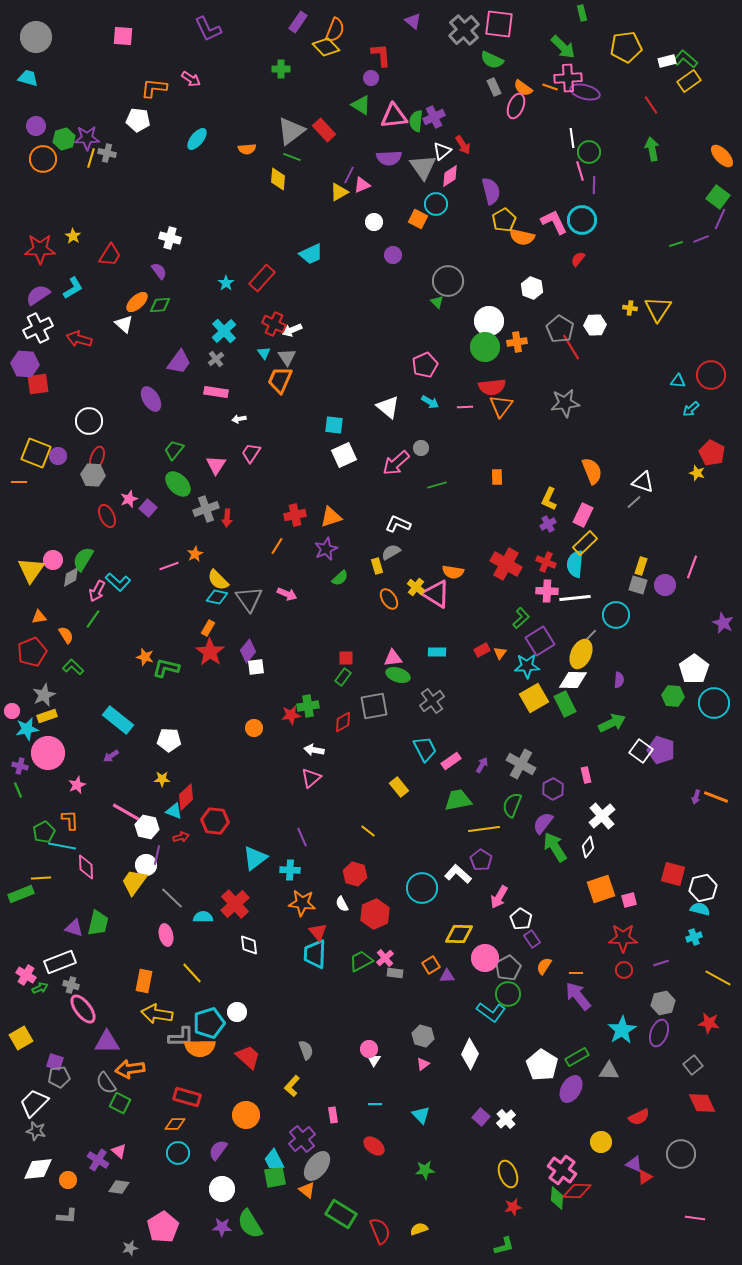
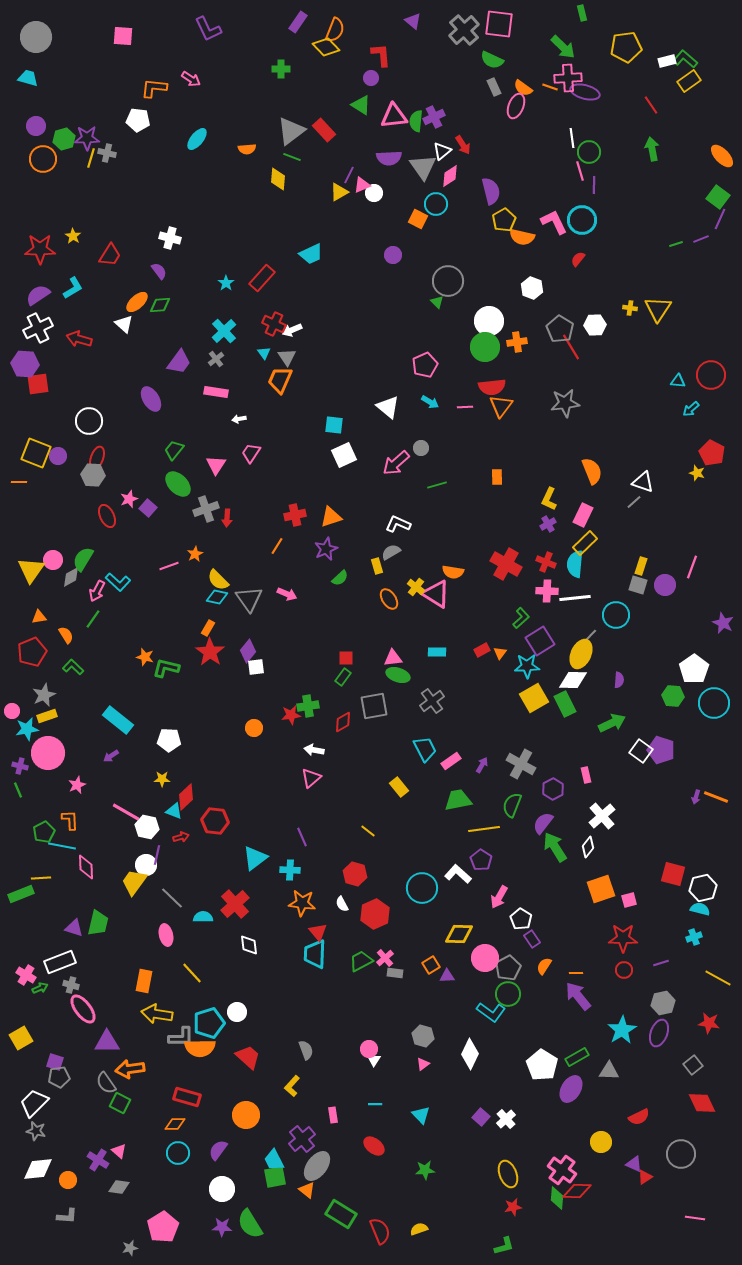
white circle at (374, 222): moved 29 px up
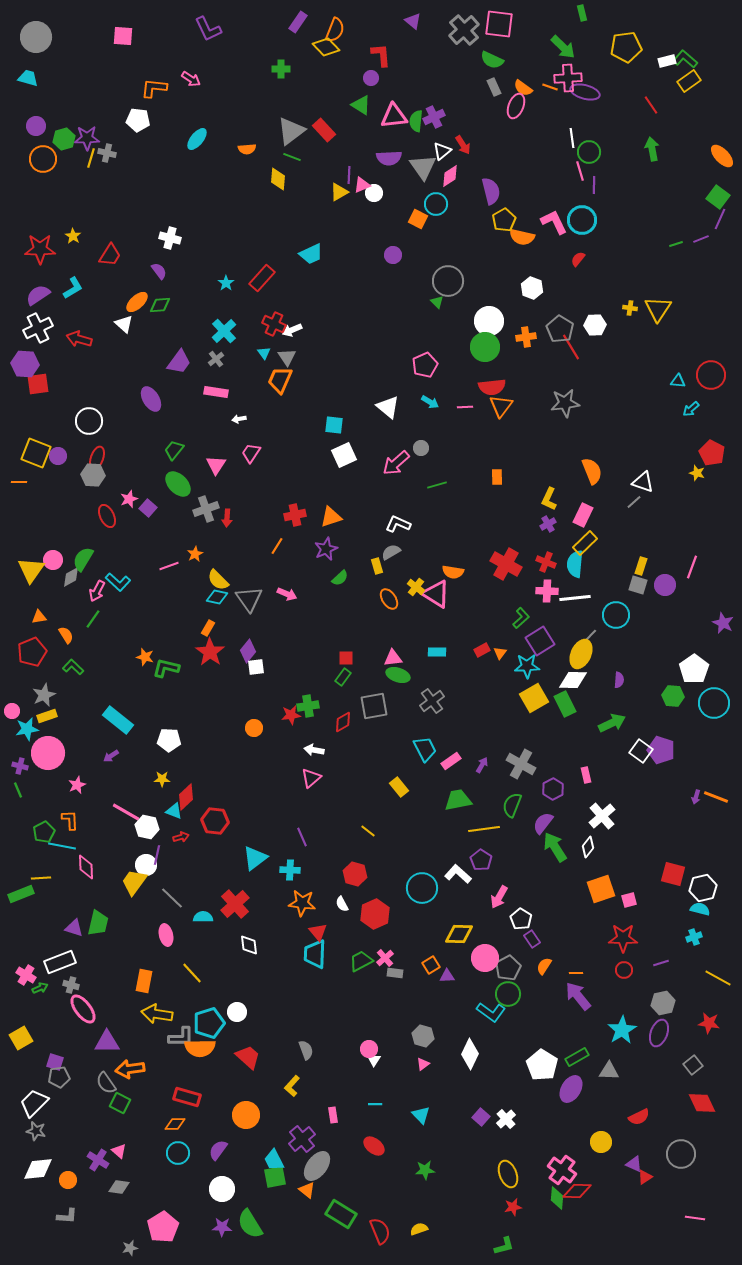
purple line at (349, 175): rotated 24 degrees counterclockwise
orange cross at (517, 342): moved 9 px right, 5 px up
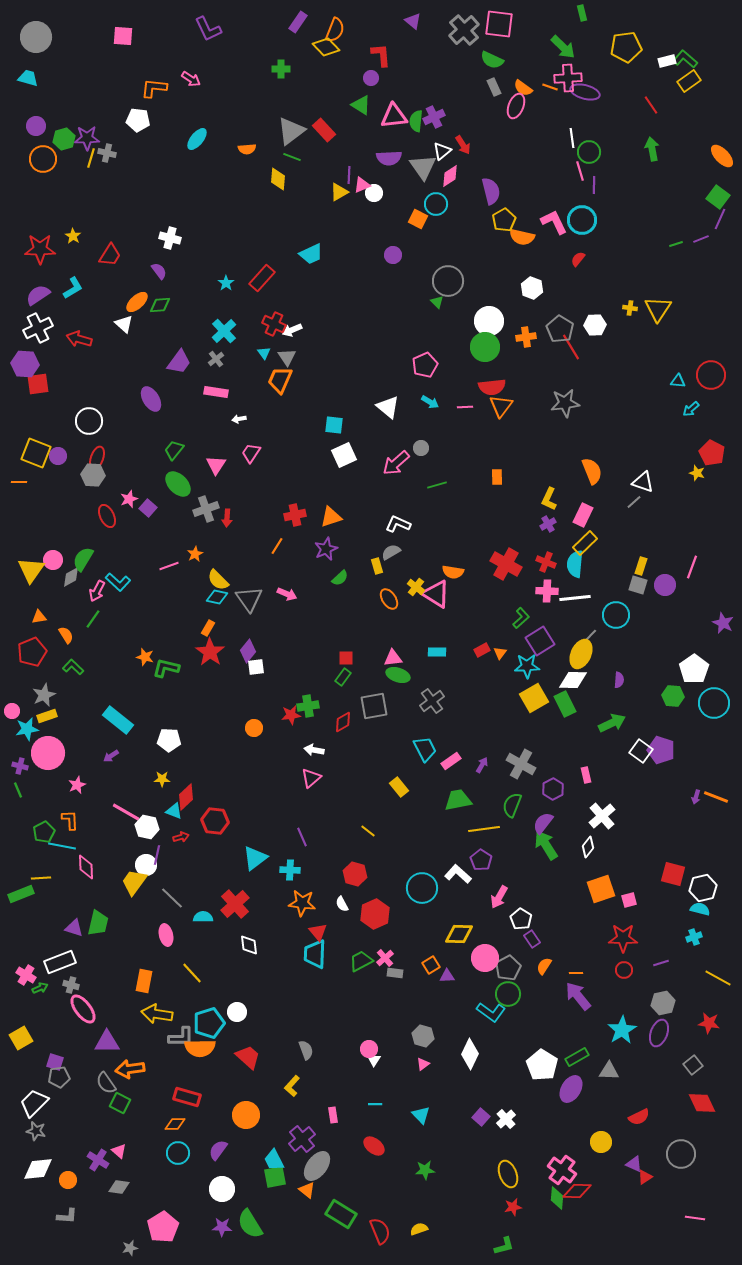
green arrow at (555, 847): moved 9 px left, 2 px up
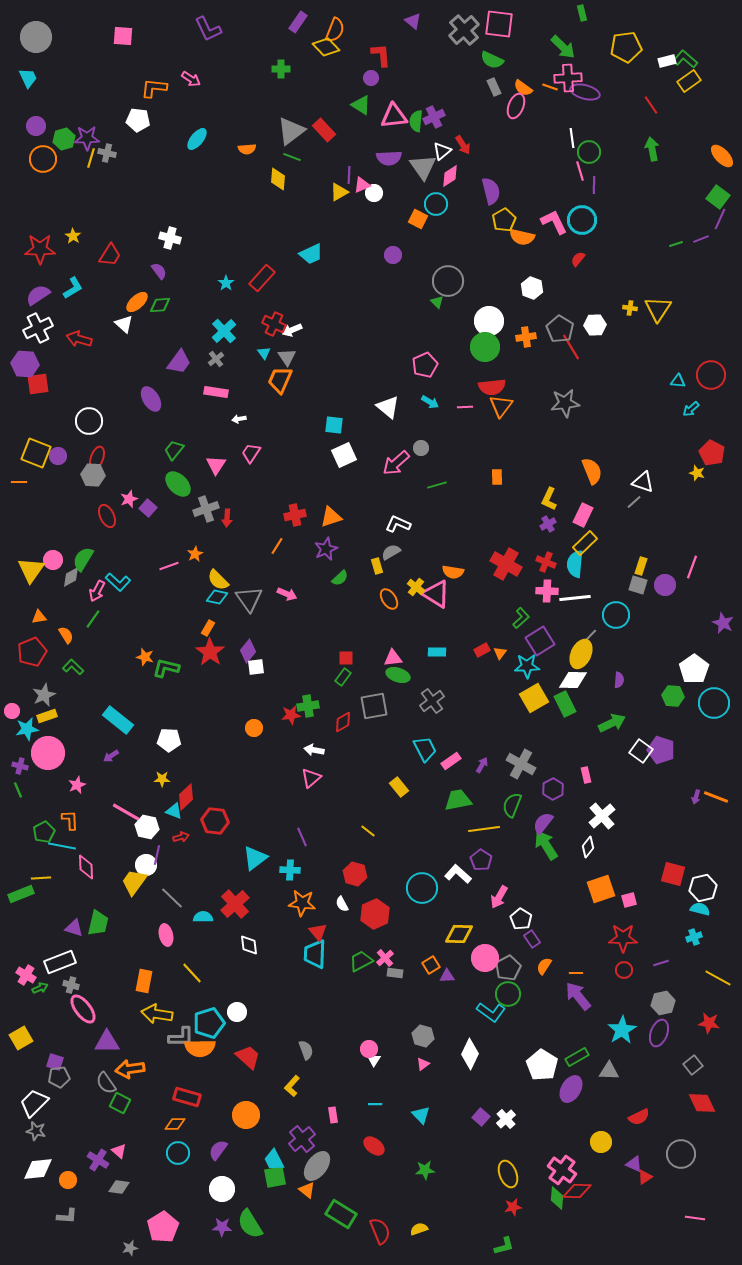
cyan trapezoid at (28, 78): rotated 50 degrees clockwise
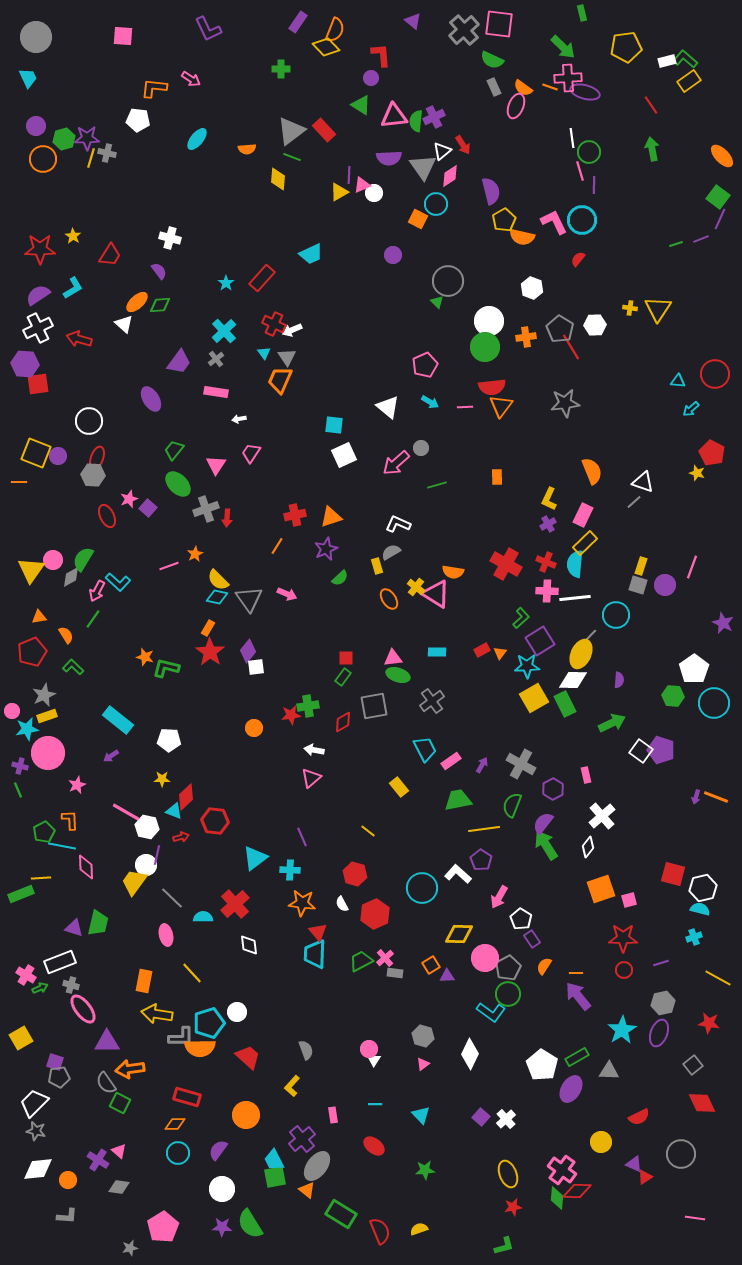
red circle at (711, 375): moved 4 px right, 1 px up
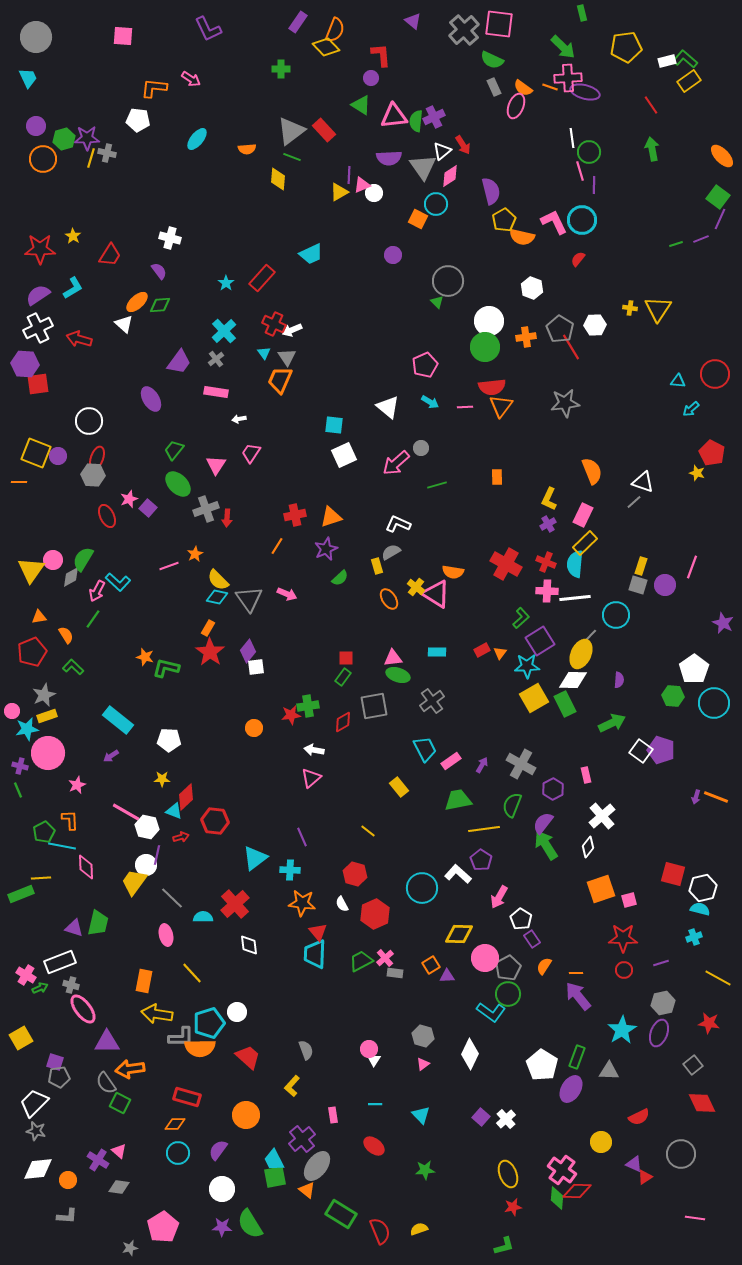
green rectangle at (577, 1057): rotated 40 degrees counterclockwise
